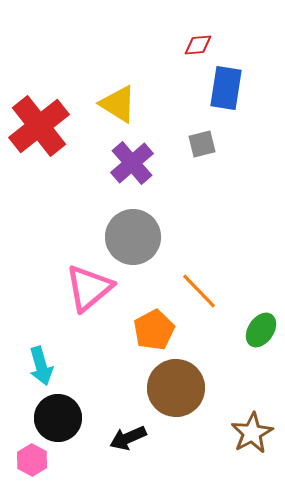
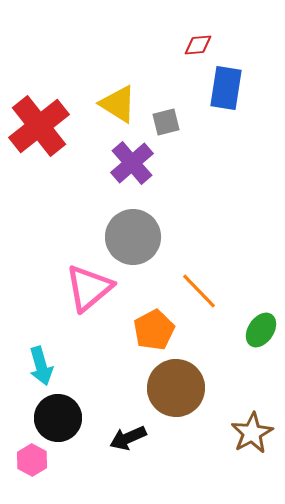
gray square: moved 36 px left, 22 px up
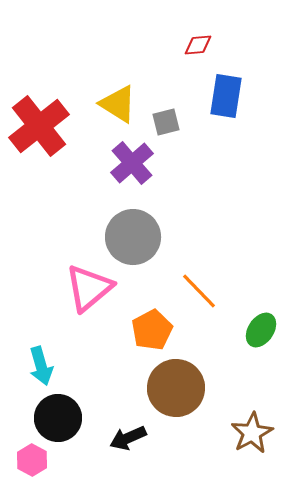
blue rectangle: moved 8 px down
orange pentagon: moved 2 px left
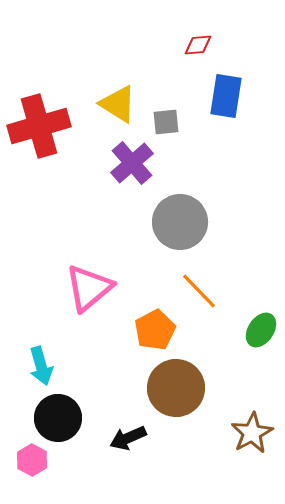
gray square: rotated 8 degrees clockwise
red cross: rotated 22 degrees clockwise
gray circle: moved 47 px right, 15 px up
orange pentagon: moved 3 px right
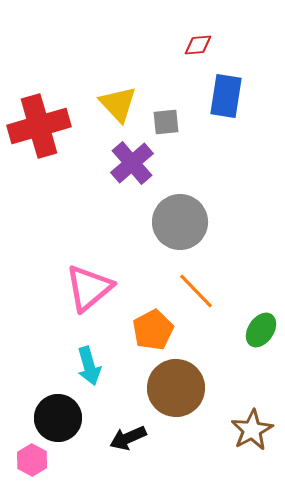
yellow triangle: rotated 15 degrees clockwise
orange line: moved 3 px left
orange pentagon: moved 2 px left
cyan arrow: moved 48 px right
brown star: moved 3 px up
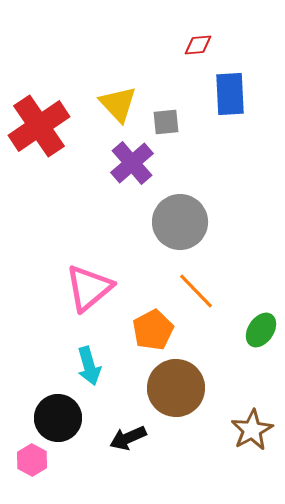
blue rectangle: moved 4 px right, 2 px up; rotated 12 degrees counterclockwise
red cross: rotated 18 degrees counterclockwise
